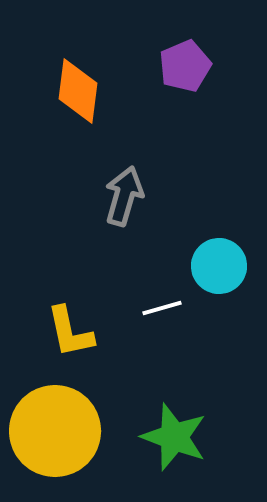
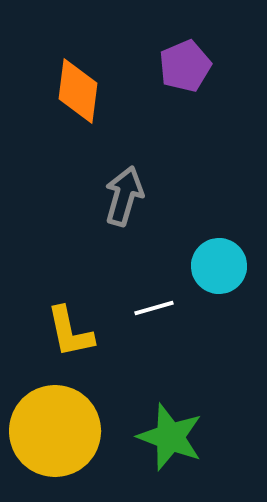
white line: moved 8 px left
green star: moved 4 px left
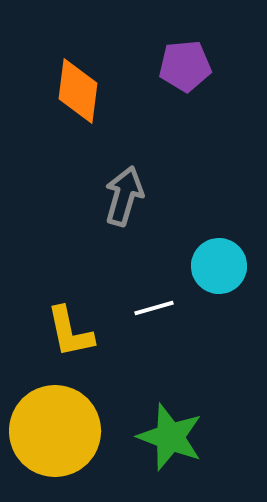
purple pentagon: rotated 18 degrees clockwise
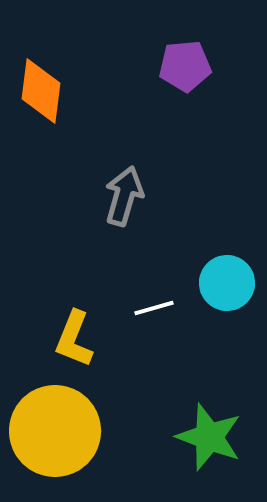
orange diamond: moved 37 px left
cyan circle: moved 8 px right, 17 px down
yellow L-shape: moved 4 px right, 7 px down; rotated 34 degrees clockwise
green star: moved 39 px right
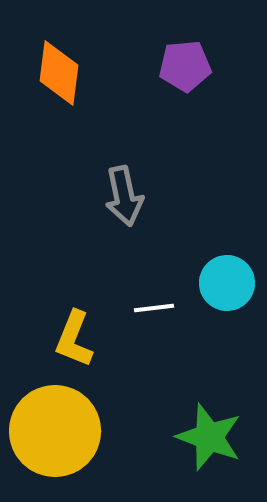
orange diamond: moved 18 px right, 18 px up
gray arrow: rotated 152 degrees clockwise
white line: rotated 9 degrees clockwise
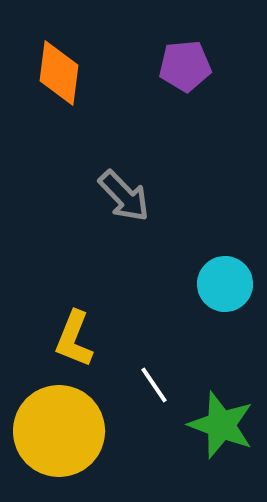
gray arrow: rotated 32 degrees counterclockwise
cyan circle: moved 2 px left, 1 px down
white line: moved 77 px down; rotated 63 degrees clockwise
yellow circle: moved 4 px right
green star: moved 12 px right, 12 px up
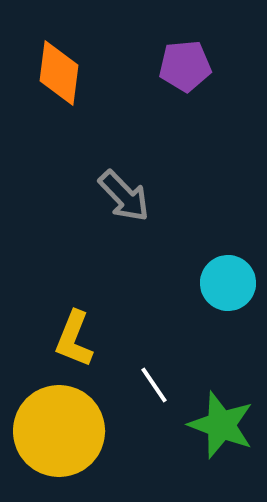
cyan circle: moved 3 px right, 1 px up
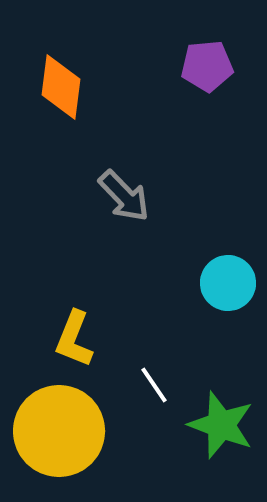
purple pentagon: moved 22 px right
orange diamond: moved 2 px right, 14 px down
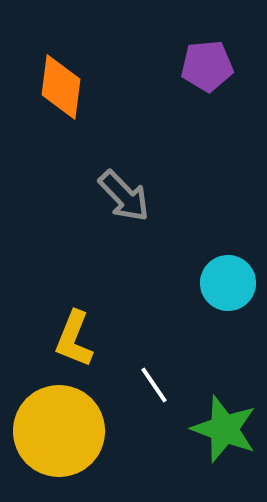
green star: moved 3 px right, 4 px down
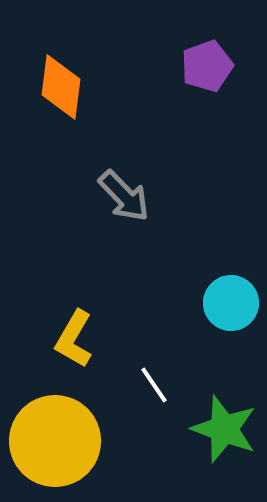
purple pentagon: rotated 15 degrees counterclockwise
cyan circle: moved 3 px right, 20 px down
yellow L-shape: rotated 8 degrees clockwise
yellow circle: moved 4 px left, 10 px down
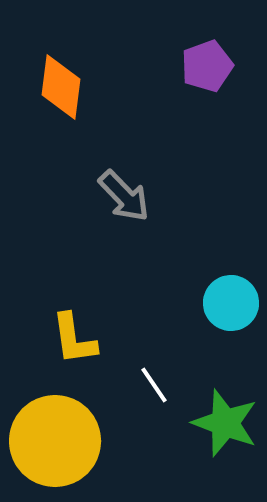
yellow L-shape: rotated 38 degrees counterclockwise
green star: moved 1 px right, 6 px up
